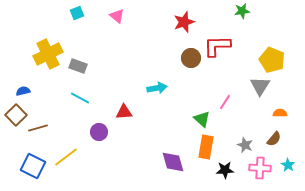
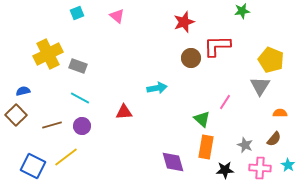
yellow pentagon: moved 1 px left
brown line: moved 14 px right, 3 px up
purple circle: moved 17 px left, 6 px up
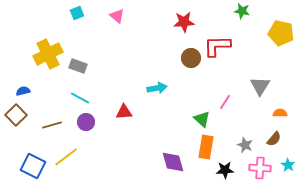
green star: rotated 21 degrees clockwise
red star: rotated 15 degrees clockwise
yellow pentagon: moved 10 px right, 27 px up; rotated 10 degrees counterclockwise
purple circle: moved 4 px right, 4 px up
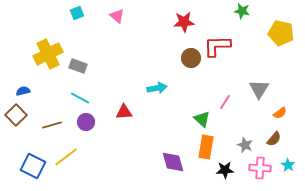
gray triangle: moved 1 px left, 3 px down
orange semicircle: rotated 144 degrees clockwise
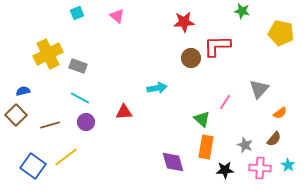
gray triangle: rotated 10 degrees clockwise
brown line: moved 2 px left
blue square: rotated 10 degrees clockwise
